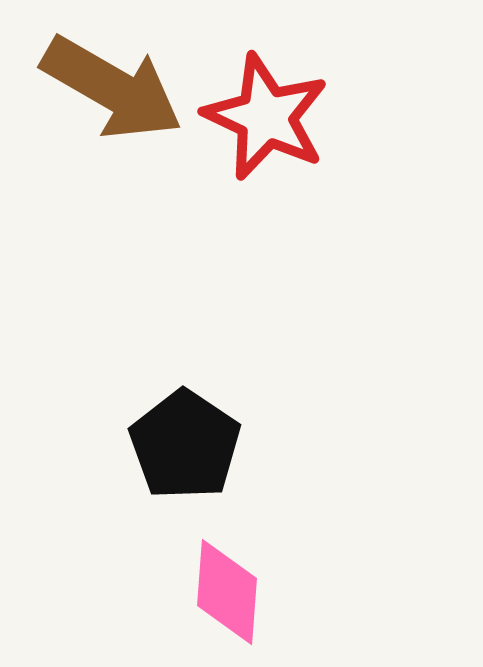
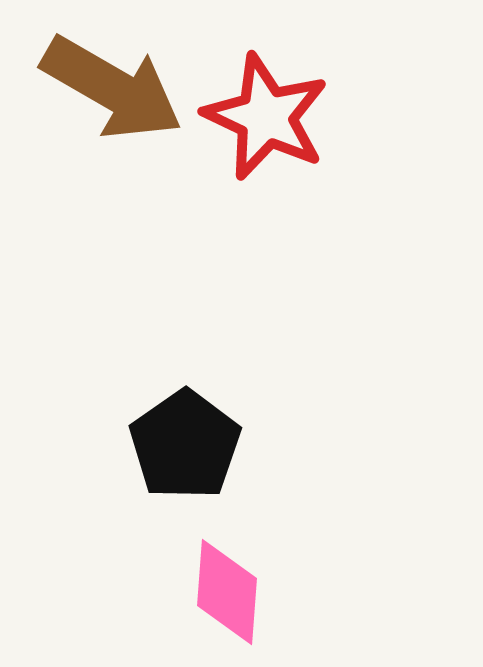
black pentagon: rotated 3 degrees clockwise
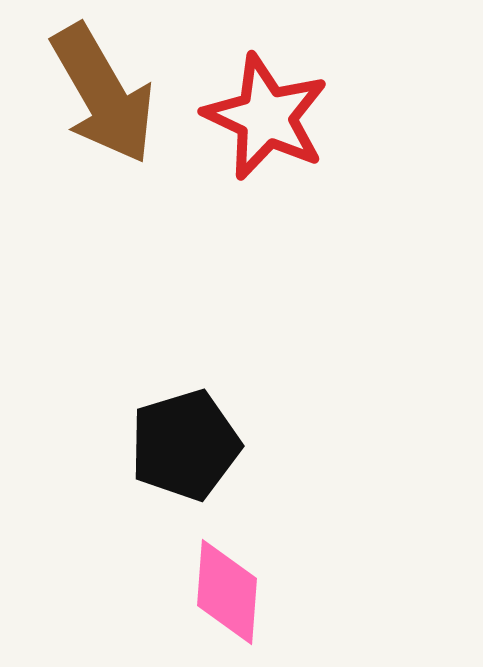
brown arrow: moved 9 px left, 6 px down; rotated 30 degrees clockwise
black pentagon: rotated 18 degrees clockwise
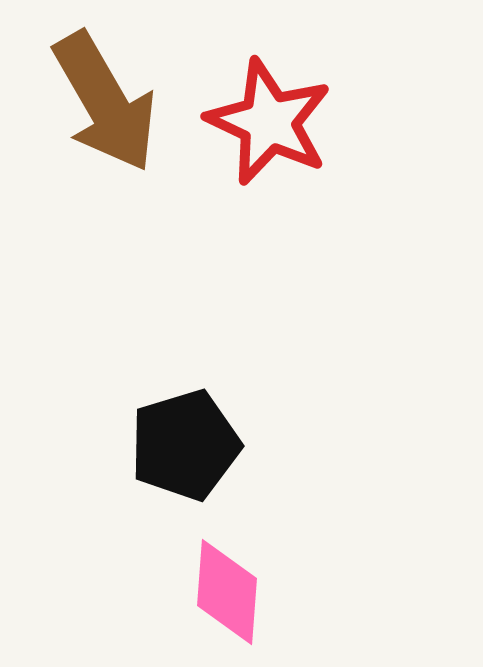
brown arrow: moved 2 px right, 8 px down
red star: moved 3 px right, 5 px down
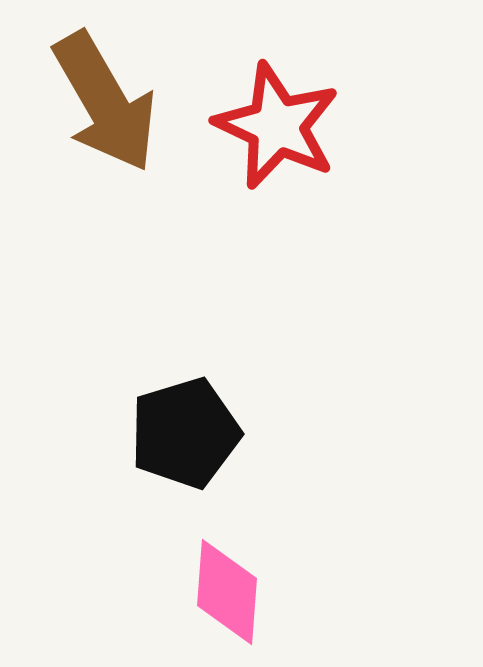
red star: moved 8 px right, 4 px down
black pentagon: moved 12 px up
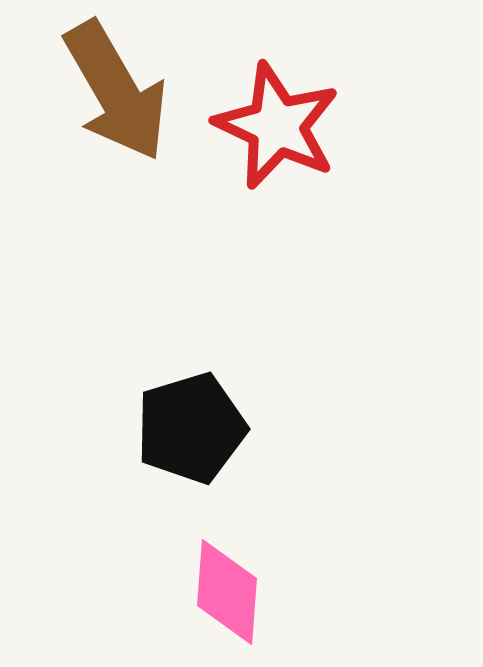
brown arrow: moved 11 px right, 11 px up
black pentagon: moved 6 px right, 5 px up
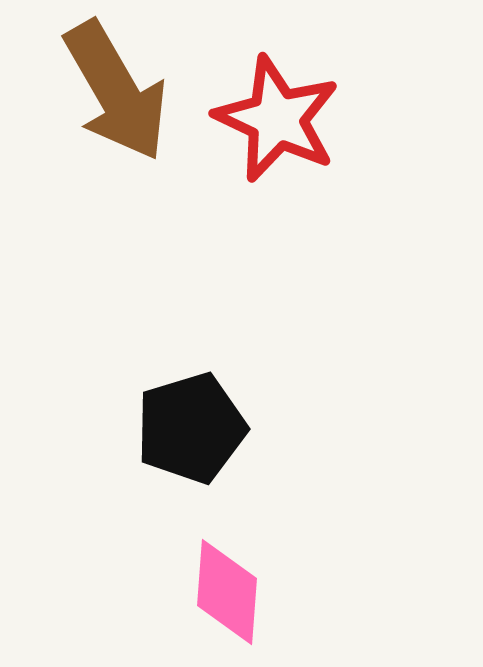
red star: moved 7 px up
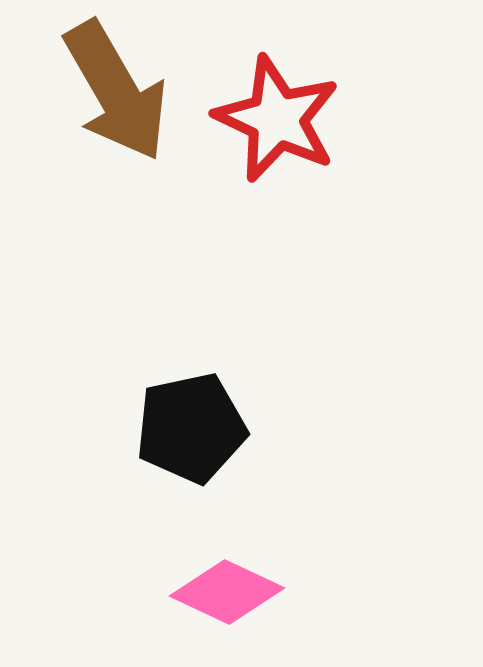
black pentagon: rotated 5 degrees clockwise
pink diamond: rotated 69 degrees counterclockwise
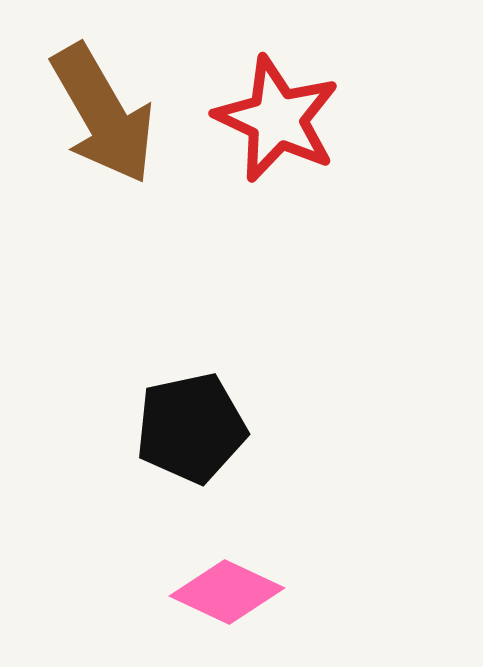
brown arrow: moved 13 px left, 23 px down
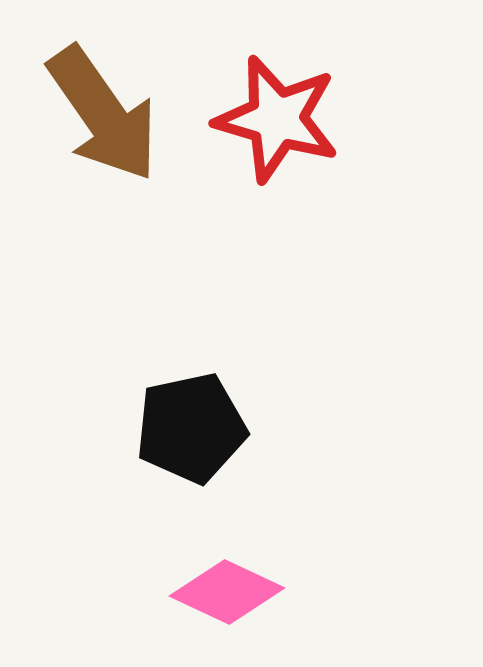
brown arrow: rotated 5 degrees counterclockwise
red star: rotated 9 degrees counterclockwise
